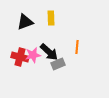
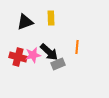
red cross: moved 2 px left
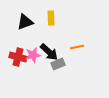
orange line: rotated 72 degrees clockwise
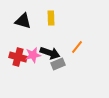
black triangle: moved 2 px left, 1 px up; rotated 36 degrees clockwise
orange line: rotated 40 degrees counterclockwise
black arrow: moved 1 px right, 1 px down; rotated 24 degrees counterclockwise
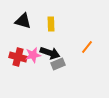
yellow rectangle: moved 6 px down
orange line: moved 10 px right
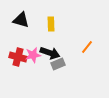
black triangle: moved 2 px left, 1 px up
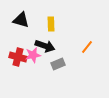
black arrow: moved 5 px left, 7 px up
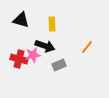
yellow rectangle: moved 1 px right
red cross: moved 1 px right, 2 px down
gray rectangle: moved 1 px right, 1 px down
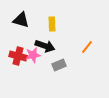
red cross: moved 1 px left, 3 px up
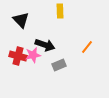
black triangle: rotated 30 degrees clockwise
yellow rectangle: moved 8 px right, 13 px up
black arrow: moved 1 px up
